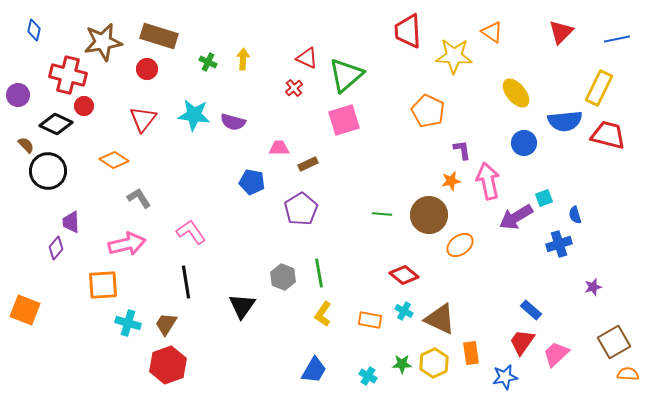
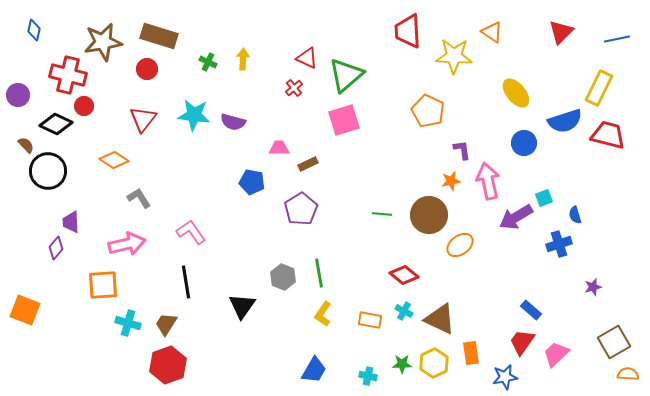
blue semicircle at (565, 121): rotated 12 degrees counterclockwise
cyan cross at (368, 376): rotated 18 degrees counterclockwise
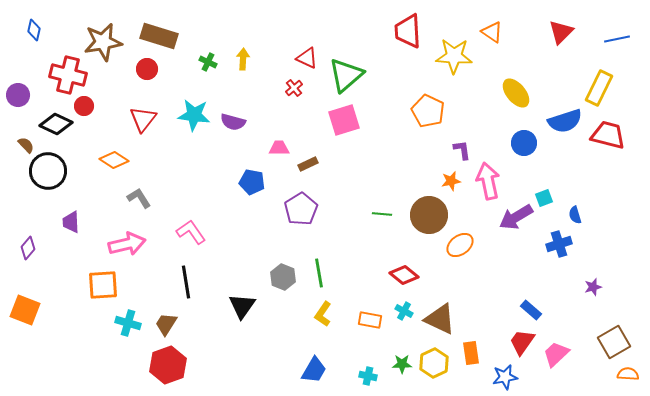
purple diamond at (56, 248): moved 28 px left
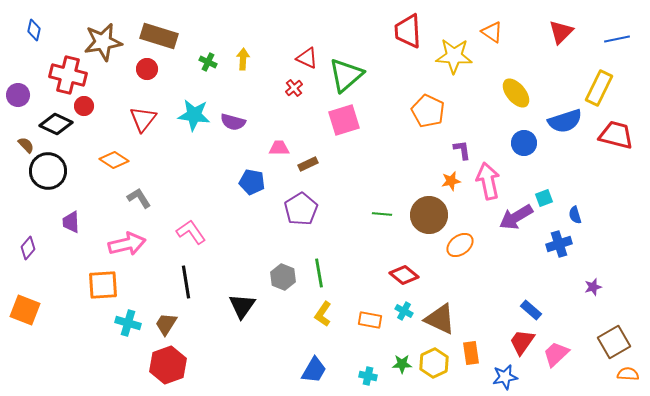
red trapezoid at (608, 135): moved 8 px right
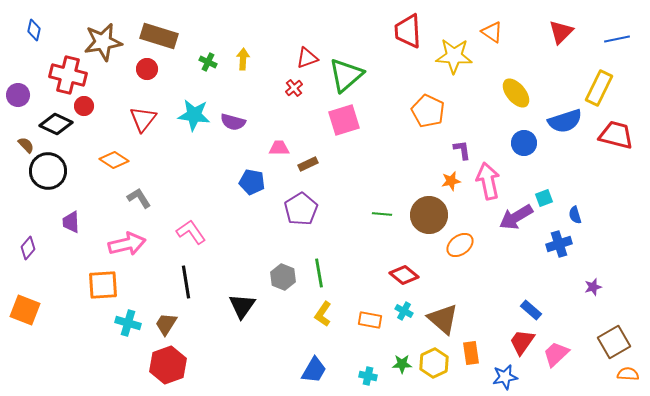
red triangle at (307, 58): rotated 45 degrees counterclockwise
brown triangle at (440, 319): moved 3 px right; rotated 16 degrees clockwise
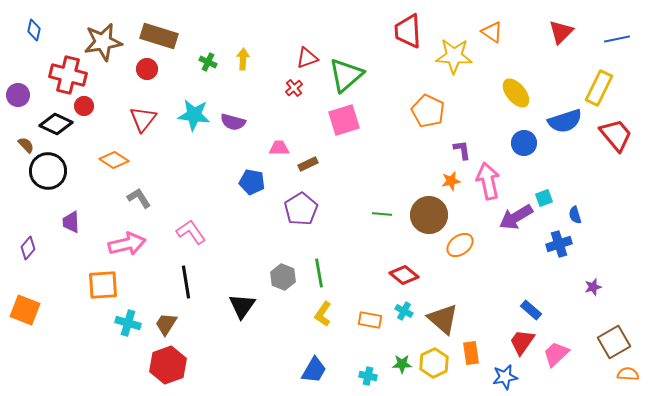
red trapezoid at (616, 135): rotated 36 degrees clockwise
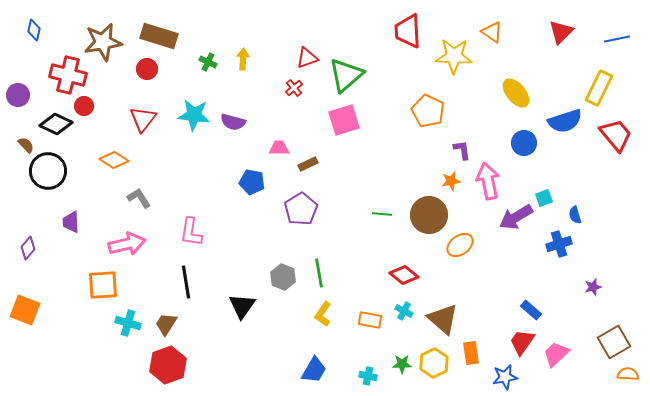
pink L-shape at (191, 232): rotated 136 degrees counterclockwise
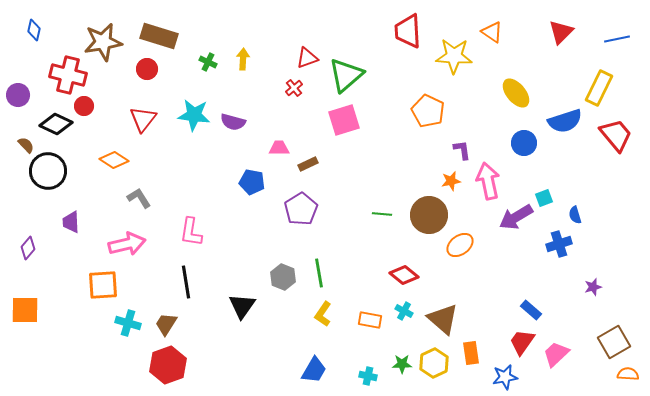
orange square at (25, 310): rotated 20 degrees counterclockwise
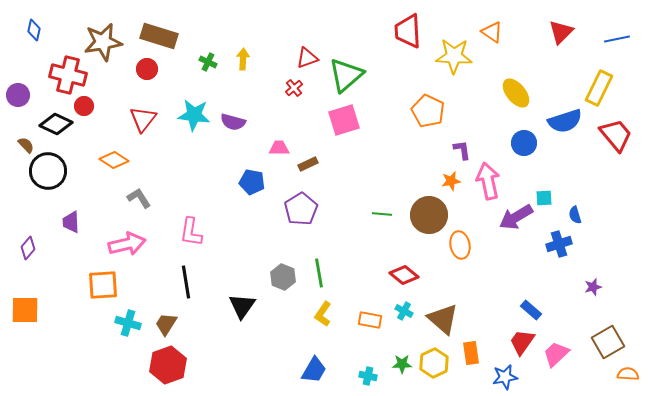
cyan square at (544, 198): rotated 18 degrees clockwise
orange ellipse at (460, 245): rotated 64 degrees counterclockwise
brown square at (614, 342): moved 6 px left
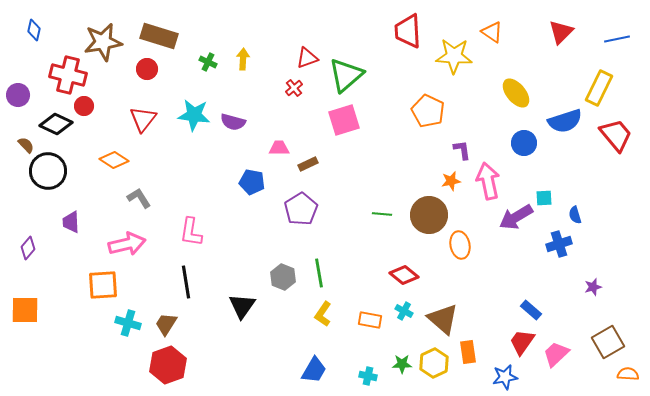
orange rectangle at (471, 353): moved 3 px left, 1 px up
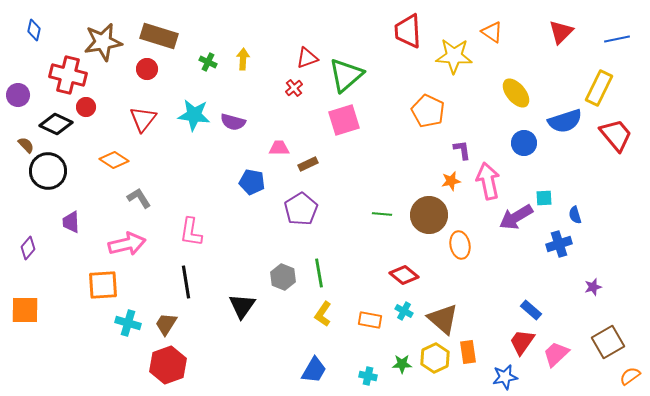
red circle at (84, 106): moved 2 px right, 1 px down
yellow hexagon at (434, 363): moved 1 px right, 5 px up
orange semicircle at (628, 374): moved 2 px right, 2 px down; rotated 40 degrees counterclockwise
